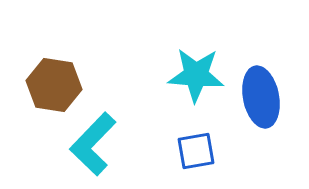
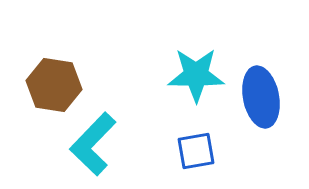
cyan star: rotated 4 degrees counterclockwise
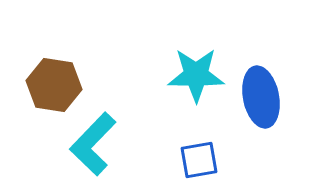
blue square: moved 3 px right, 9 px down
